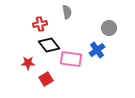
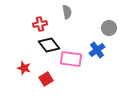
red star: moved 4 px left, 5 px down; rotated 16 degrees clockwise
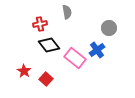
pink rectangle: moved 4 px right, 1 px up; rotated 30 degrees clockwise
red star: moved 3 px down; rotated 16 degrees clockwise
red square: rotated 16 degrees counterclockwise
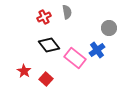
red cross: moved 4 px right, 7 px up; rotated 16 degrees counterclockwise
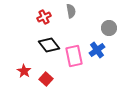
gray semicircle: moved 4 px right, 1 px up
pink rectangle: moved 1 px left, 2 px up; rotated 40 degrees clockwise
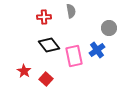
red cross: rotated 24 degrees clockwise
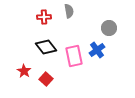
gray semicircle: moved 2 px left
black diamond: moved 3 px left, 2 px down
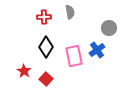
gray semicircle: moved 1 px right, 1 px down
black diamond: rotated 70 degrees clockwise
